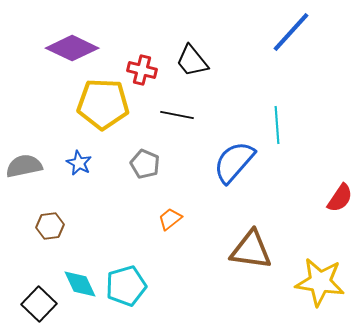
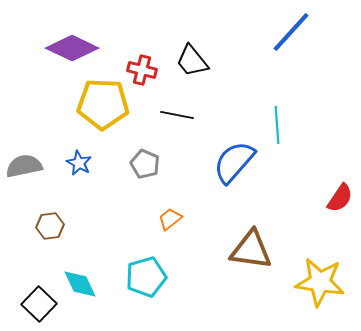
cyan pentagon: moved 20 px right, 9 px up
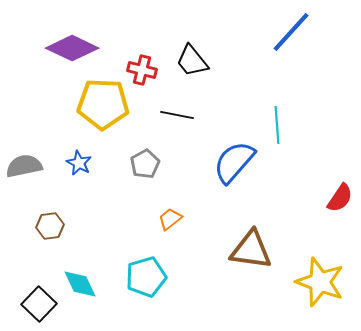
gray pentagon: rotated 20 degrees clockwise
yellow star: rotated 12 degrees clockwise
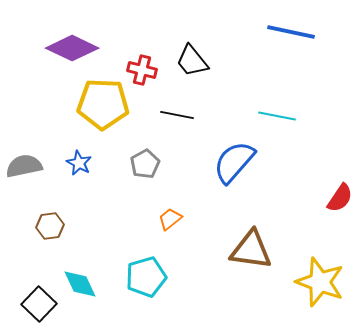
blue line: rotated 60 degrees clockwise
cyan line: moved 9 px up; rotated 75 degrees counterclockwise
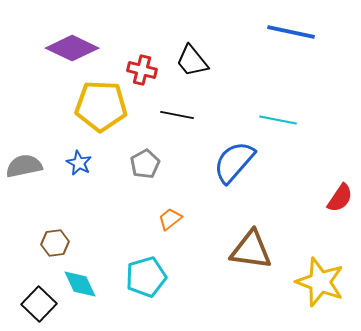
yellow pentagon: moved 2 px left, 2 px down
cyan line: moved 1 px right, 4 px down
brown hexagon: moved 5 px right, 17 px down
